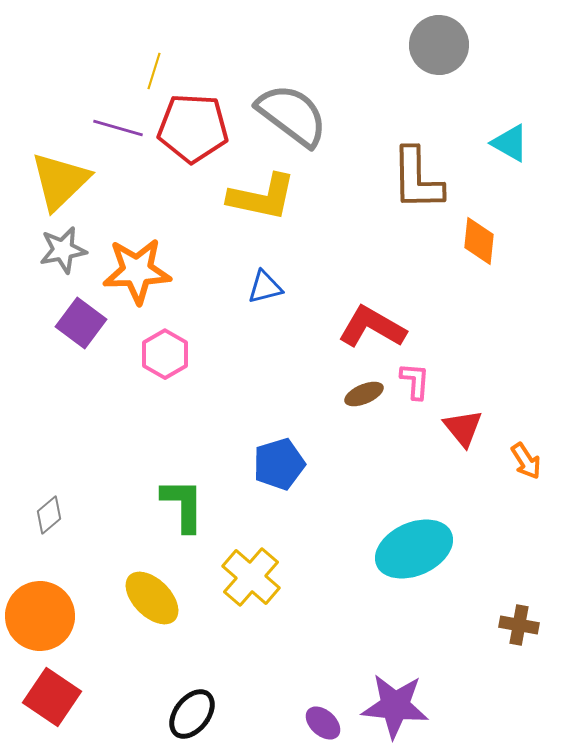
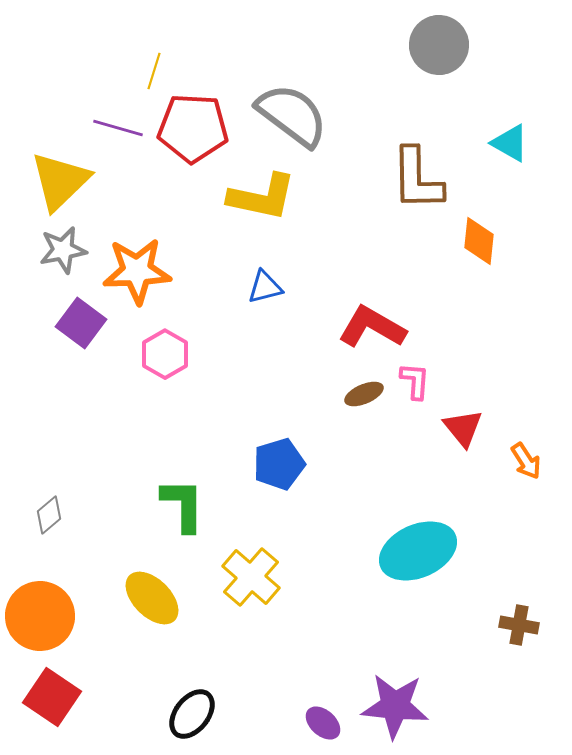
cyan ellipse: moved 4 px right, 2 px down
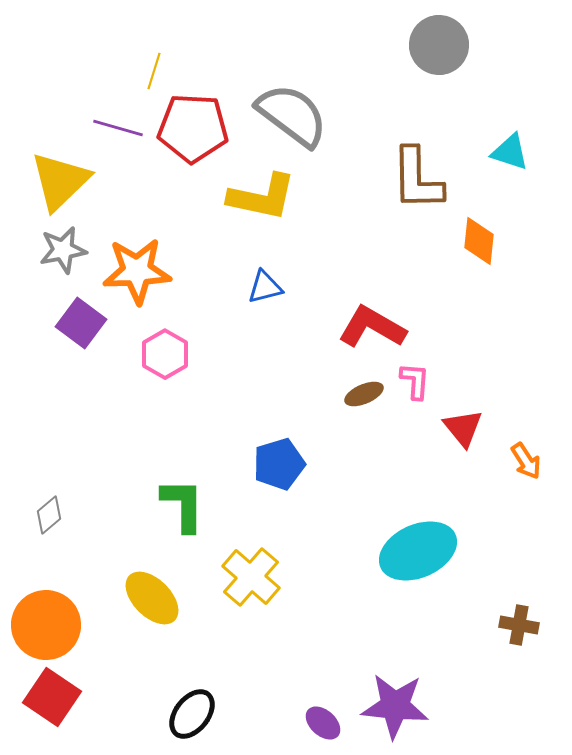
cyan triangle: moved 9 px down; rotated 12 degrees counterclockwise
orange circle: moved 6 px right, 9 px down
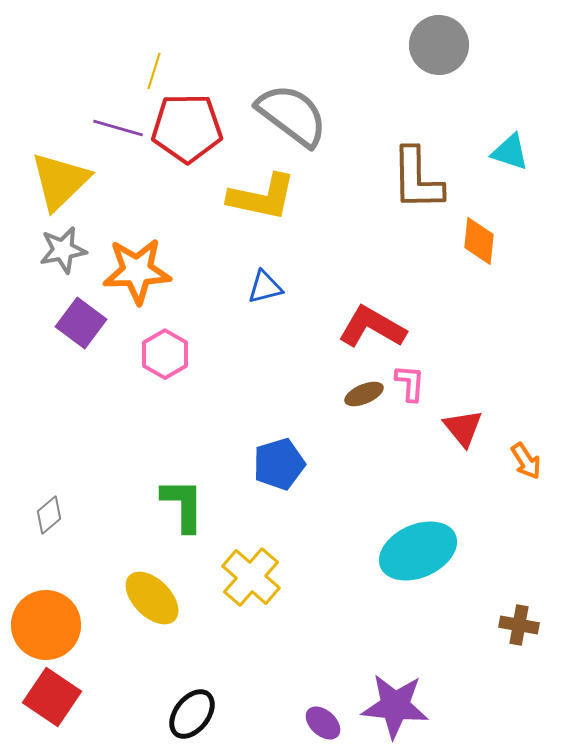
red pentagon: moved 6 px left; rotated 4 degrees counterclockwise
pink L-shape: moved 5 px left, 2 px down
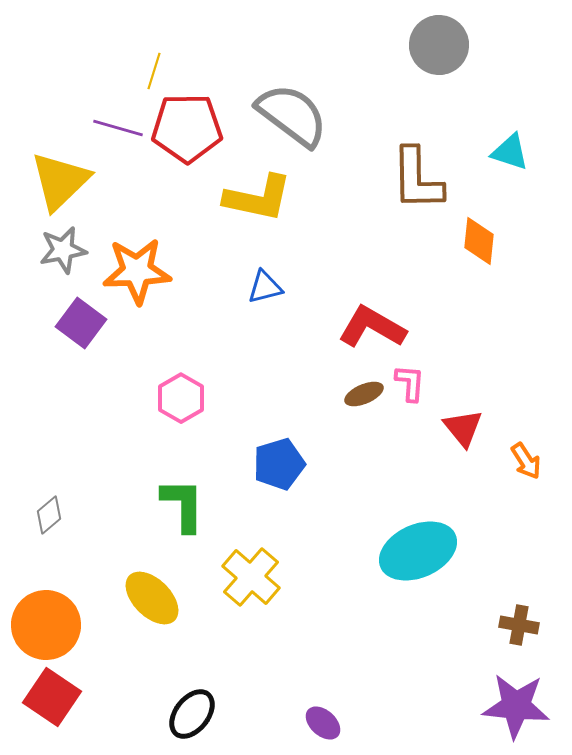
yellow L-shape: moved 4 px left, 1 px down
pink hexagon: moved 16 px right, 44 px down
purple star: moved 121 px right
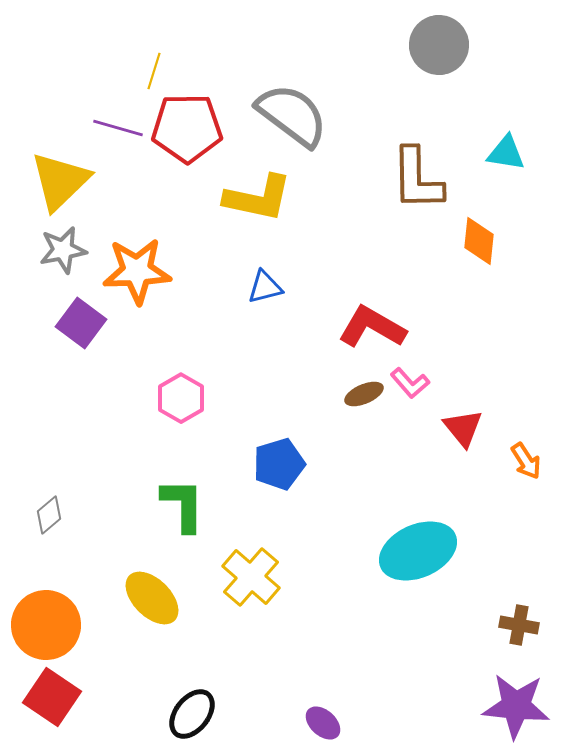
cyan triangle: moved 4 px left, 1 px down; rotated 9 degrees counterclockwise
pink L-shape: rotated 135 degrees clockwise
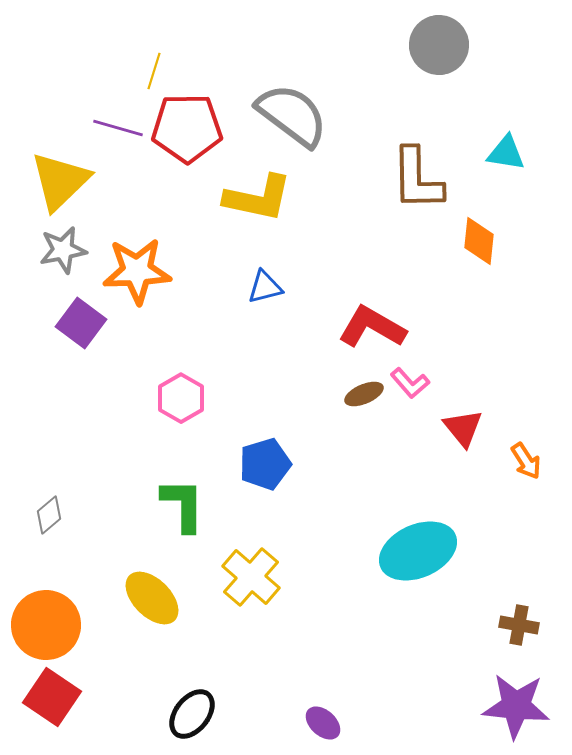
blue pentagon: moved 14 px left
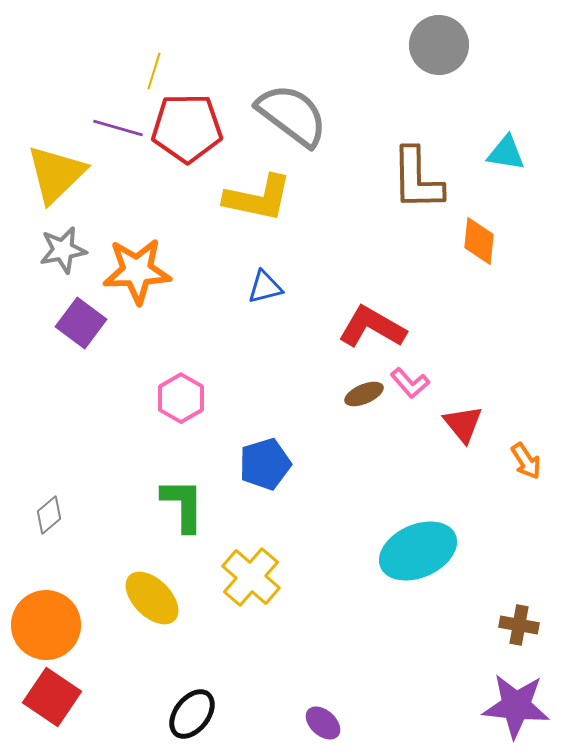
yellow triangle: moved 4 px left, 7 px up
red triangle: moved 4 px up
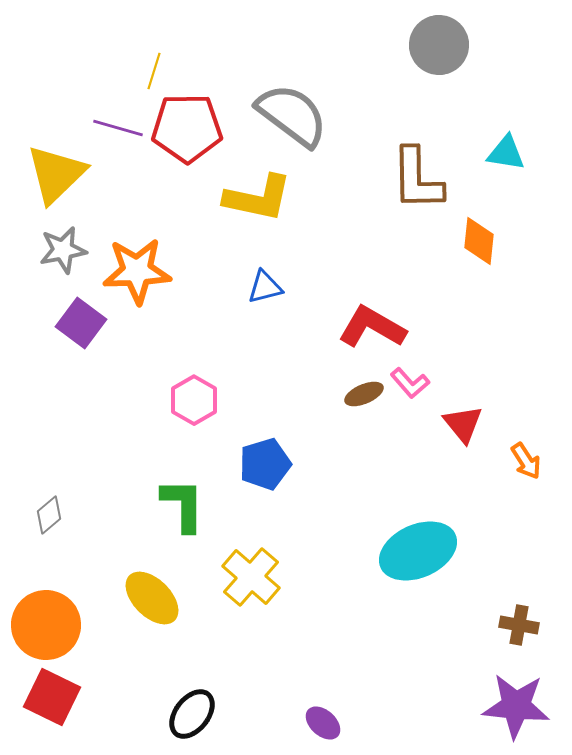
pink hexagon: moved 13 px right, 2 px down
red square: rotated 8 degrees counterclockwise
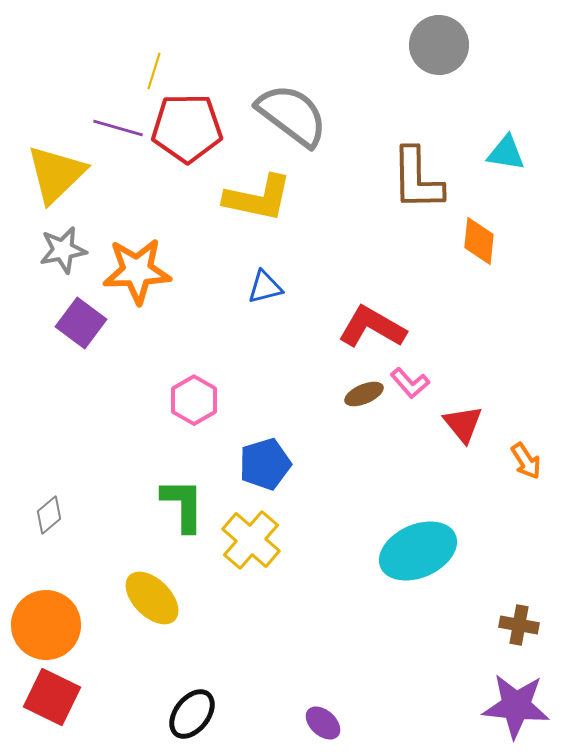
yellow cross: moved 37 px up
